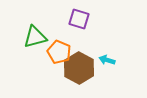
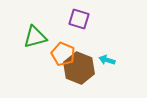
orange pentagon: moved 4 px right, 2 px down
brown hexagon: rotated 8 degrees counterclockwise
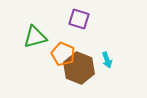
cyan arrow: rotated 126 degrees counterclockwise
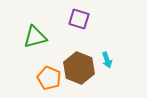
orange pentagon: moved 14 px left, 24 px down
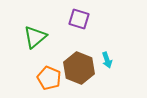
green triangle: rotated 25 degrees counterclockwise
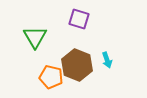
green triangle: rotated 20 degrees counterclockwise
brown hexagon: moved 2 px left, 3 px up
orange pentagon: moved 2 px right, 1 px up; rotated 10 degrees counterclockwise
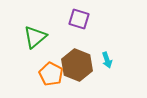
green triangle: rotated 20 degrees clockwise
orange pentagon: moved 3 px up; rotated 15 degrees clockwise
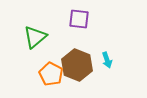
purple square: rotated 10 degrees counterclockwise
